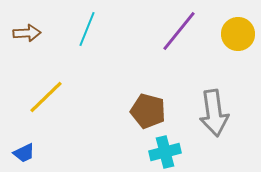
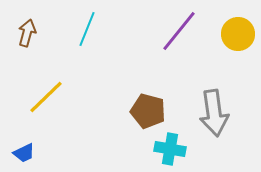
brown arrow: rotated 72 degrees counterclockwise
cyan cross: moved 5 px right, 3 px up; rotated 24 degrees clockwise
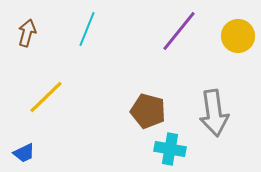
yellow circle: moved 2 px down
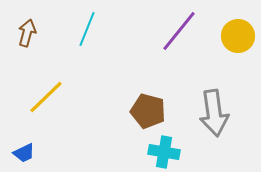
cyan cross: moved 6 px left, 3 px down
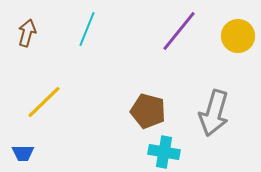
yellow line: moved 2 px left, 5 px down
gray arrow: rotated 24 degrees clockwise
blue trapezoid: moved 1 px left; rotated 25 degrees clockwise
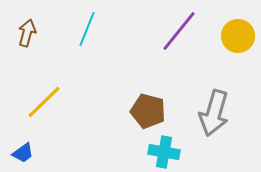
blue trapezoid: rotated 35 degrees counterclockwise
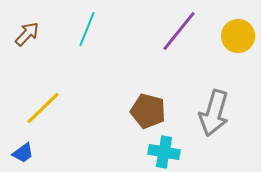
brown arrow: moved 1 px down; rotated 28 degrees clockwise
yellow line: moved 1 px left, 6 px down
